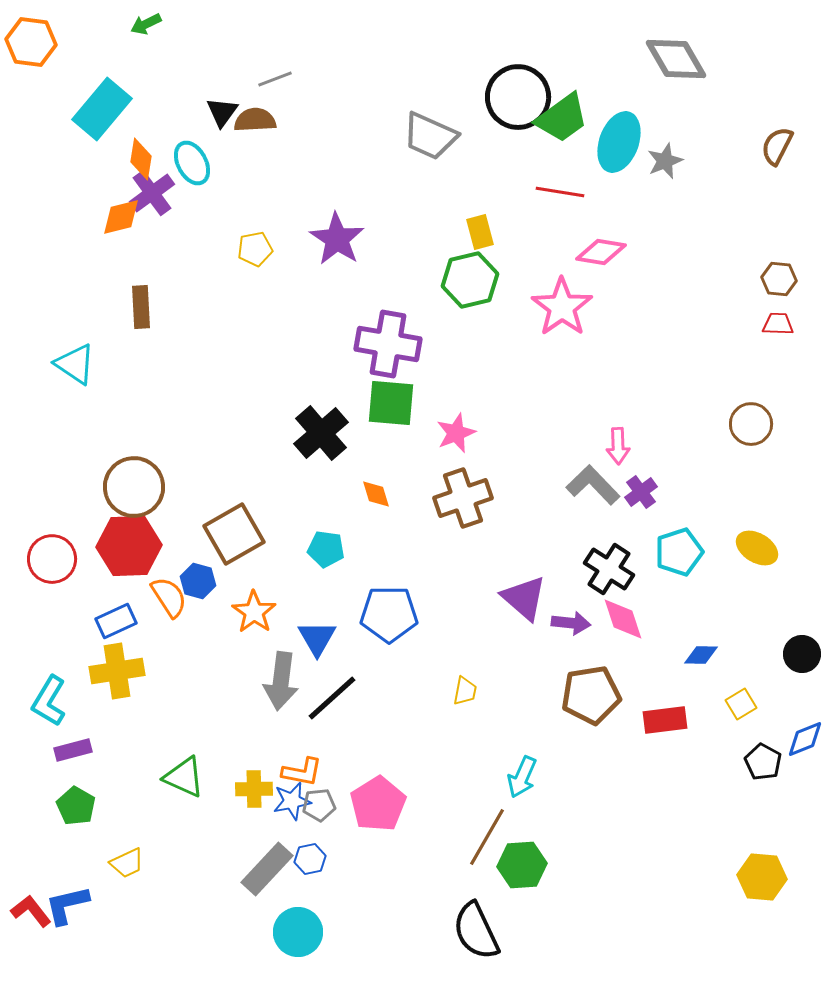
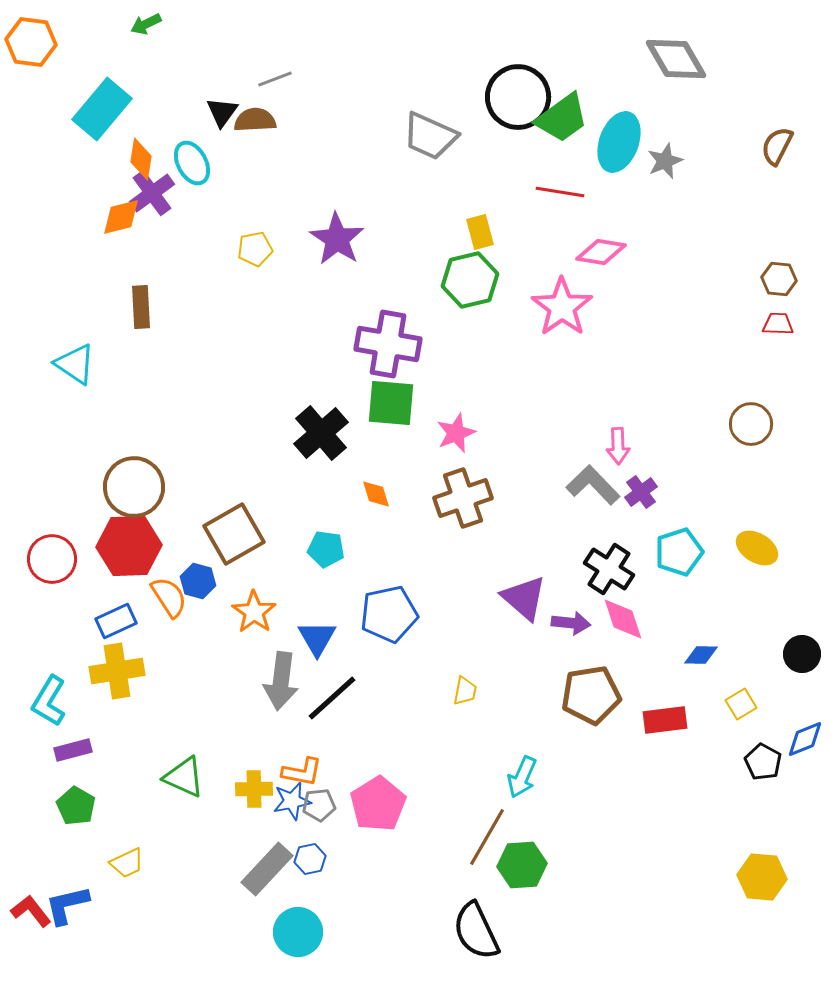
blue pentagon at (389, 614): rotated 12 degrees counterclockwise
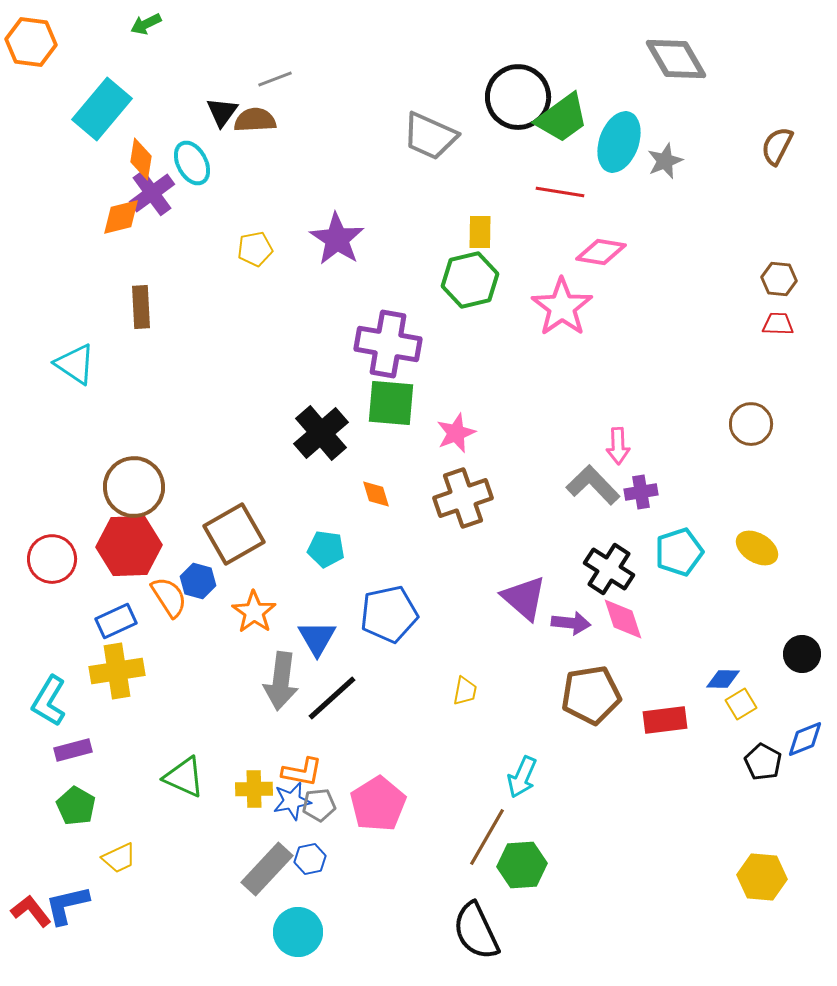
yellow rectangle at (480, 232): rotated 16 degrees clockwise
purple cross at (641, 492): rotated 28 degrees clockwise
blue diamond at (701, 655): moved 22 px right, 24 px down
yellow trapezoid at (127, 863): moved 8 px left, 5 px up
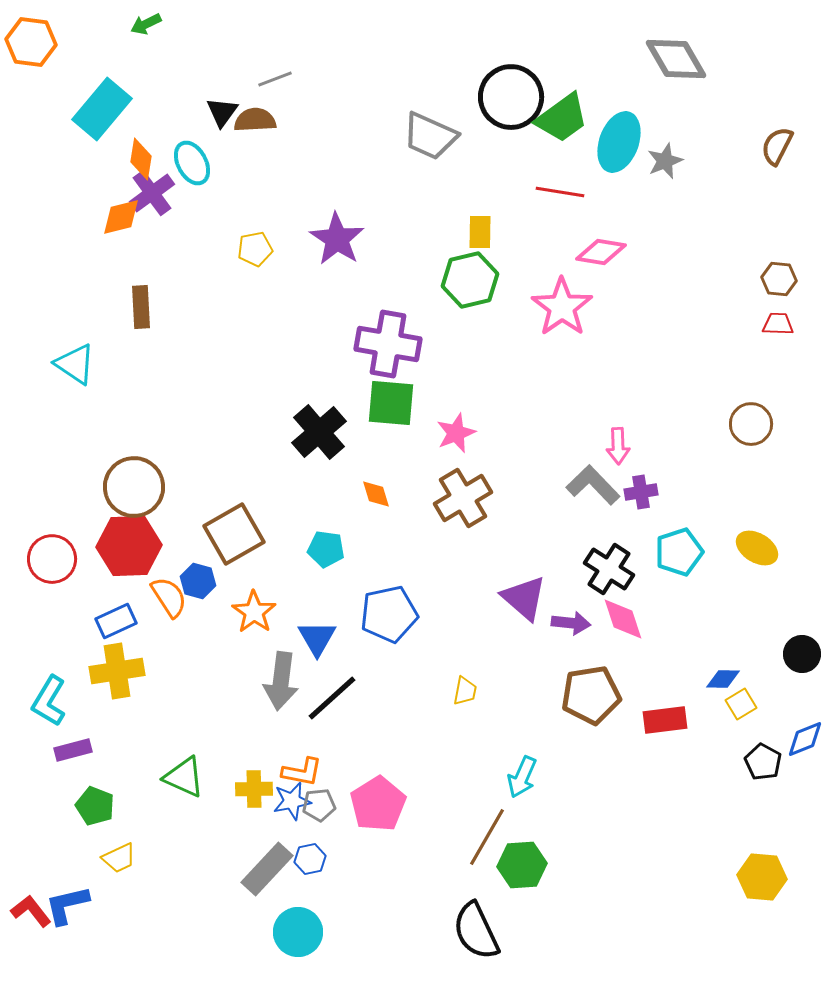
black circle at (518, 97): moved 7 px left
black cross at (321, 433): moved 2 px left, 1 px up
brown cross at (463, 498): rotated 12 degrees counterclockwise
green pentagon at (76, 806): moved 19 px right; rotated 9 degrees counterclockwise
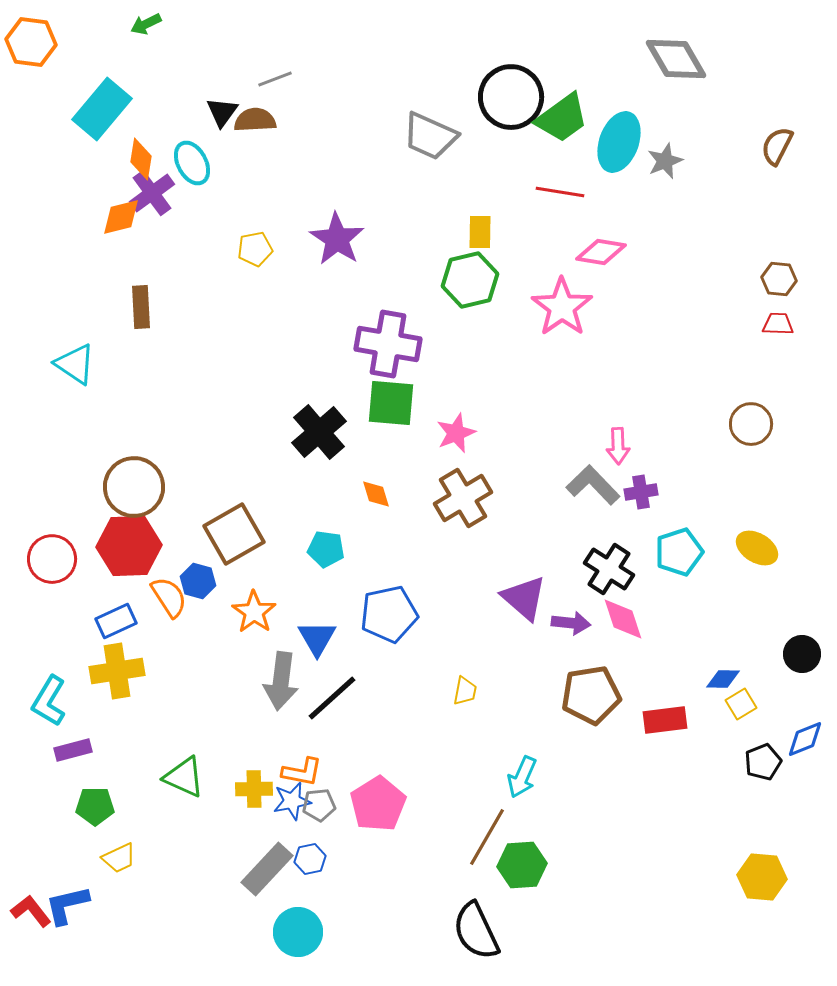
black pentagon at (763, 762): rotated 21 degrees clockwise
green pentagon at (95, 806): rotated 21 degrees counterclockwise
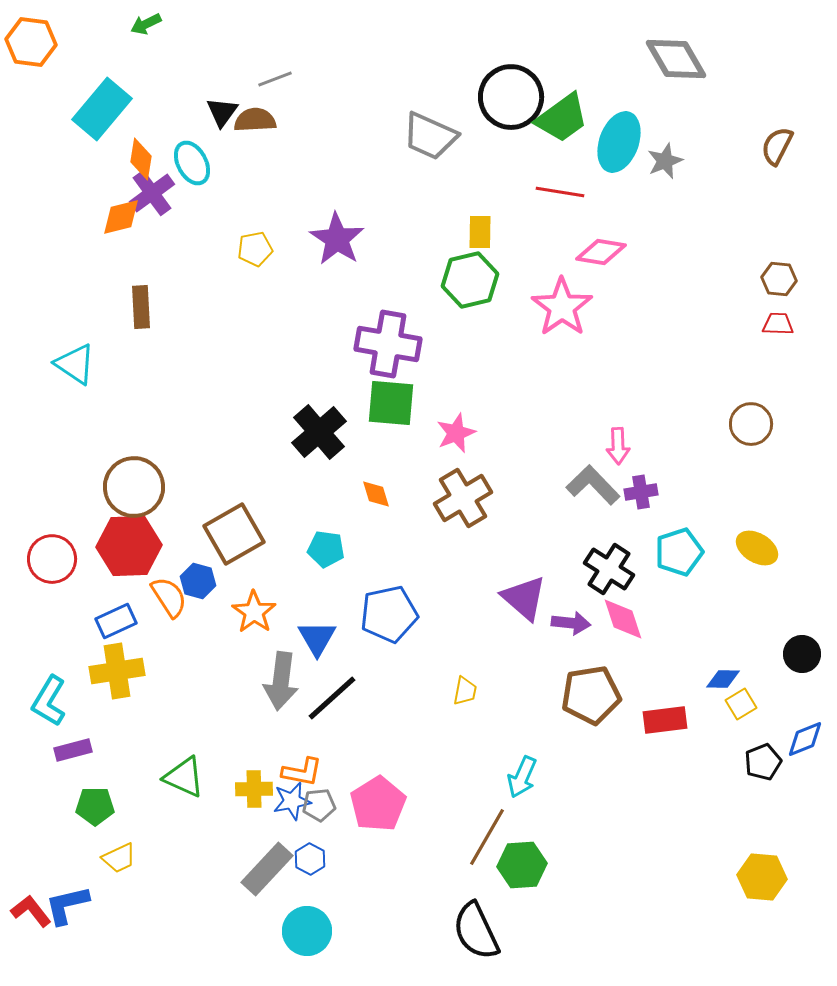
blue hexagon at (310, 859): rotated 20 degrees counterclockwise
cyan circle at (298, 932): moved 9 px right, 1 px up
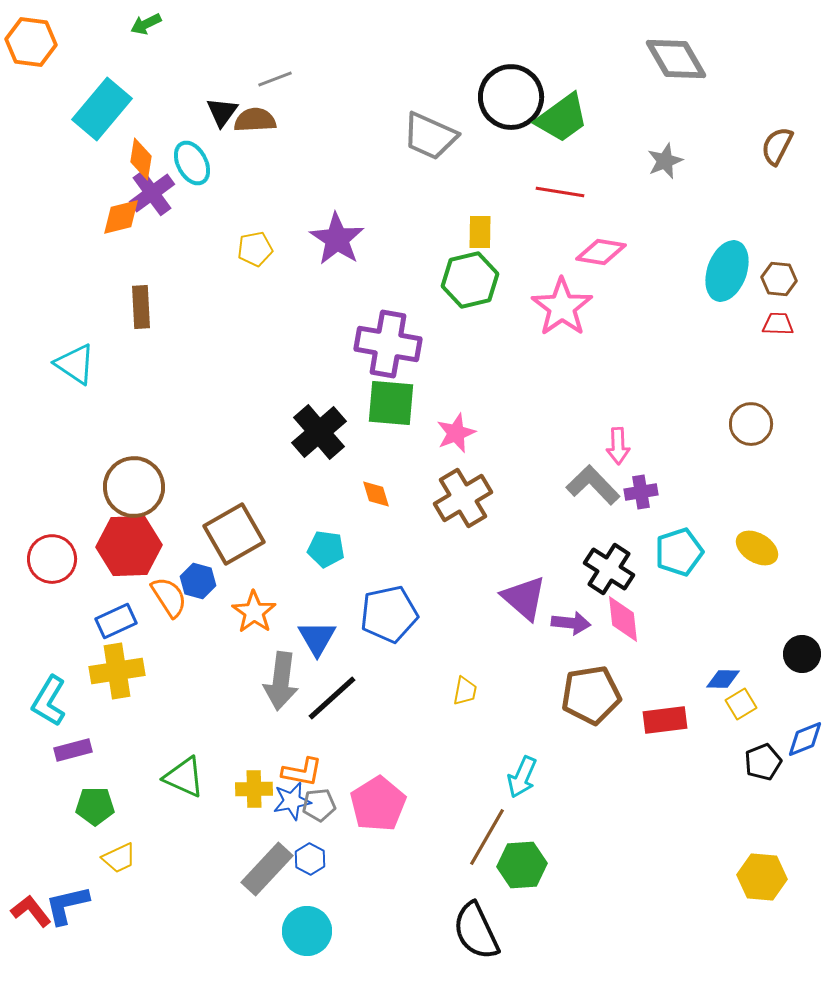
cyan ellipse at (619, 142): moved 108 px right, 129 px down
pink diamond at (623, 619): rotated 12 degrees clockwise
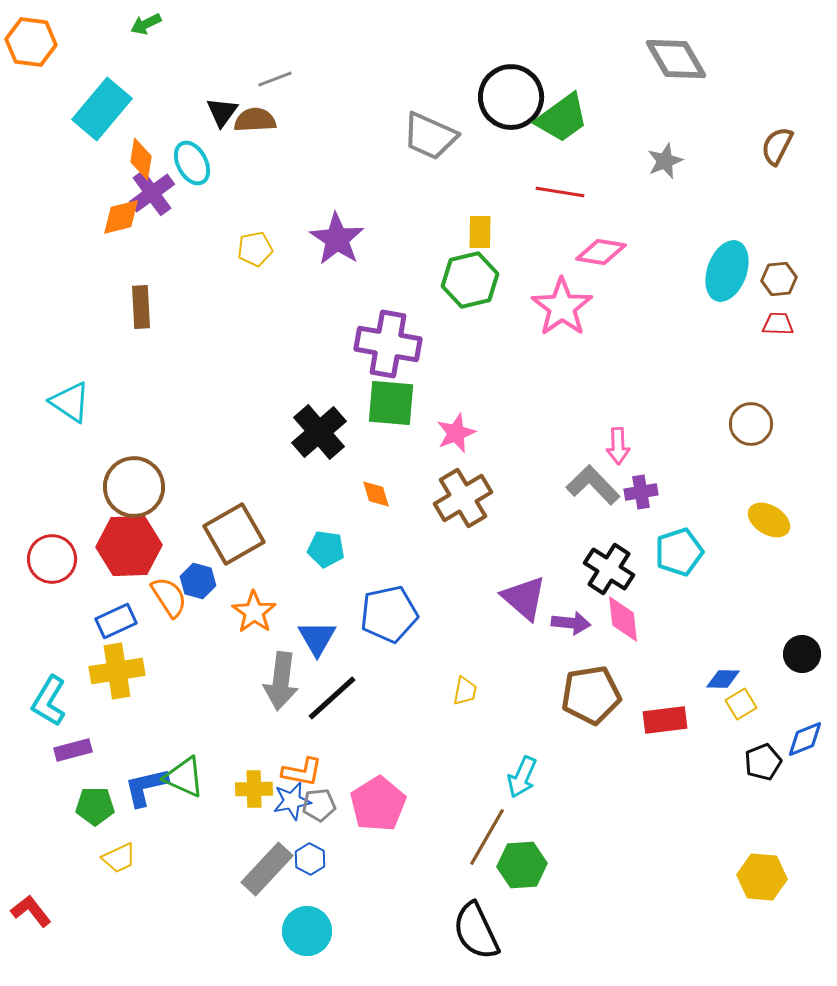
brown hexagon at (779, 279): rotated 12 degrees counterclockwise
cyan triangle at (75, 364): moved 5 px left, 38 px down
yellow ellipse at (757, 548): moved 12 px right, 28 px up
blue L-shape at (67, 905): moved 79 px right, 118 px up
